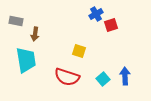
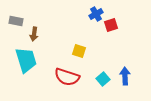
brown arrow: moved 1 px left
cyan trapezoid: rotated 8 degrees counterclockwise
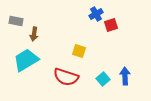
cyan trapezoid: rotated 104 degrees counterclockwise
red semicircle: moved 1 px left
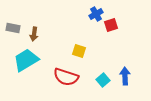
gray rectangle: moved 3 px left, 7 px down
cyan square: moved 1 px down
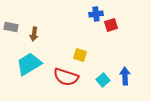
blue cross: rotated 24 degrees clockwise
gray rectangle: moved 2 px left, 1 px up
yellow square: moved 1 px right, 4 px down
cyan trapezoid: moved 3 px right, 4 px down
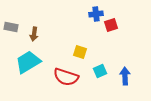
yellow square: moved 3 px up
cyan trapezoid: moved 1 px left, 2 px up
cyan square: moved 3 px left, 9 px up; rotated 16 degrees clockwise
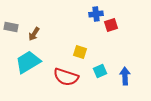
brown arrow: rotated 24 degrees clockwise
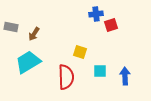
cyan square: rotated 24 degrees clockwise
red semicircle: rotated 110 degrees counterclockwise
